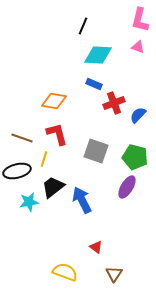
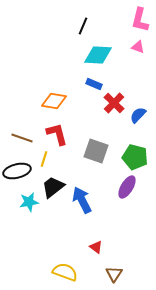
red cross: rotated 25 degrees counterclockwise
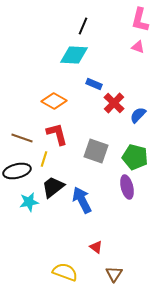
cyan diamond: moved 24 px left
orange diamond: rotated 20 degrees clockwise
purple ellipse: rotated 45 degrees counterclockwise
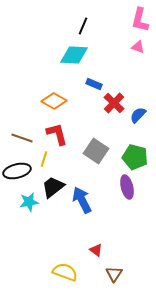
gray square: rotated 15 degrees clockwise
red triangle: moved 3 px down
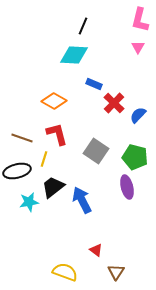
pink triangle: rotated 40 degrees clockwise
brown triangle: moved 2 px right, 2 px up
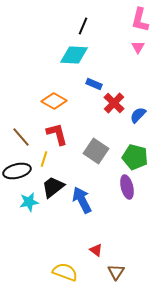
brown line: moved 1 px left, 1 px up; rotated 30 degrees clockwise
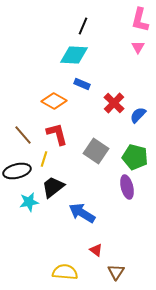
blue rectangle: moved 12 px left
brown line: moved 2 px right, 2 px up
blue arrow: moved 13 px down; rotated 32 degrees counterclockwise
yellow semicircle: rotated 15 degrees counterclockwise
